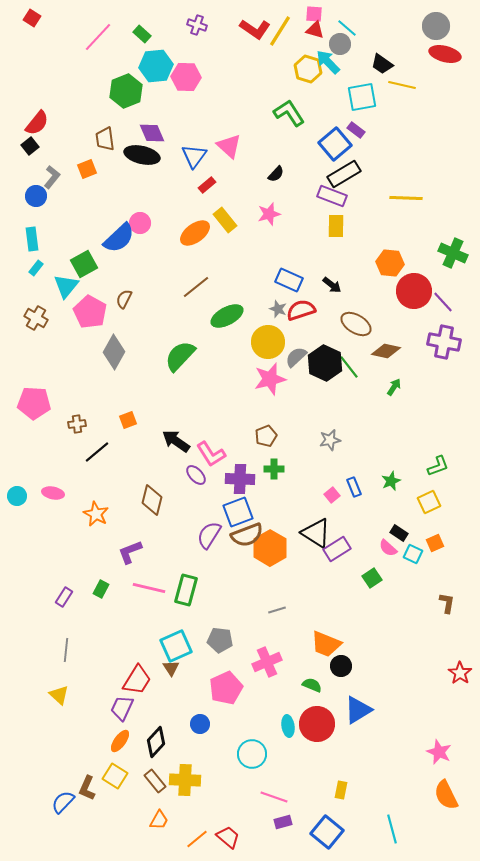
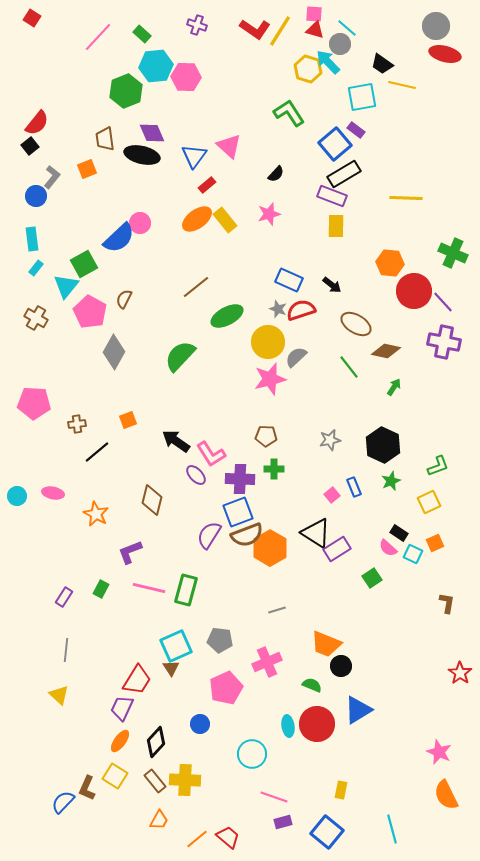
orange ellipse at (195, 233): moved 2 px right, 14 px up
black hexagon at (325, 363): moved 58 px right, 82 px down
brown pentagon at (266, 436): rotated 25 degrees clockwise
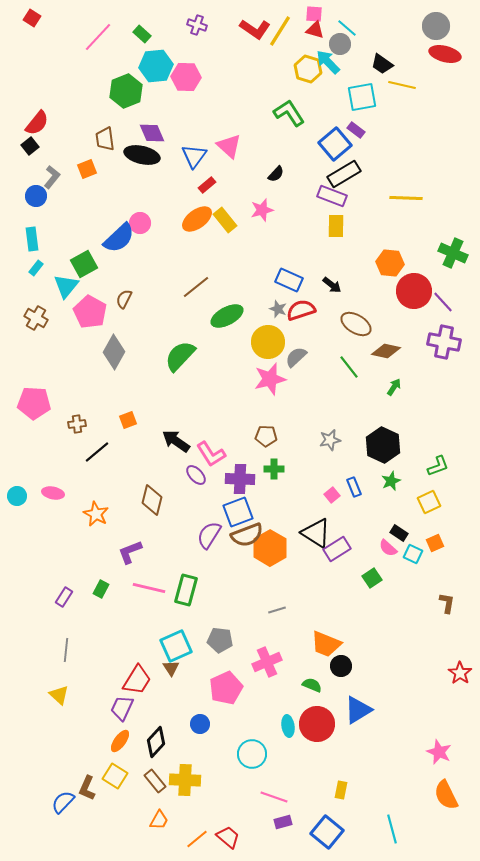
pink star at (269, 214): moved 7 px left, 4 px up
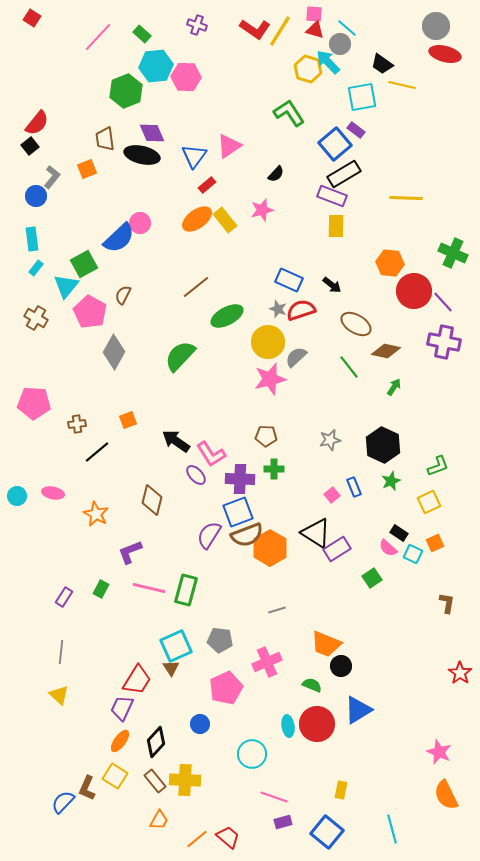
pink triangle at (229, 146): rotated 44 degrees clockwise
brown semicircle at (124, 299): moved 1 px left, 4 px up
gray line at (66, 650): moved 5 px left, 2 px down
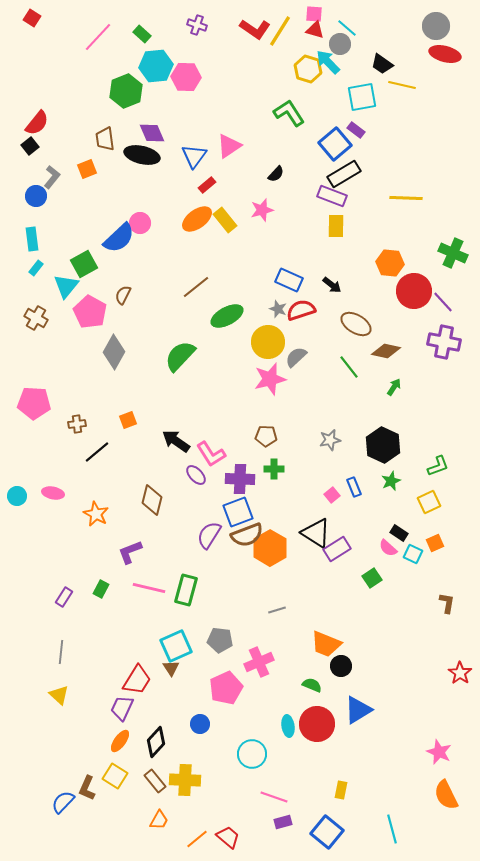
pink cross at (267, 662): moved 8 px left
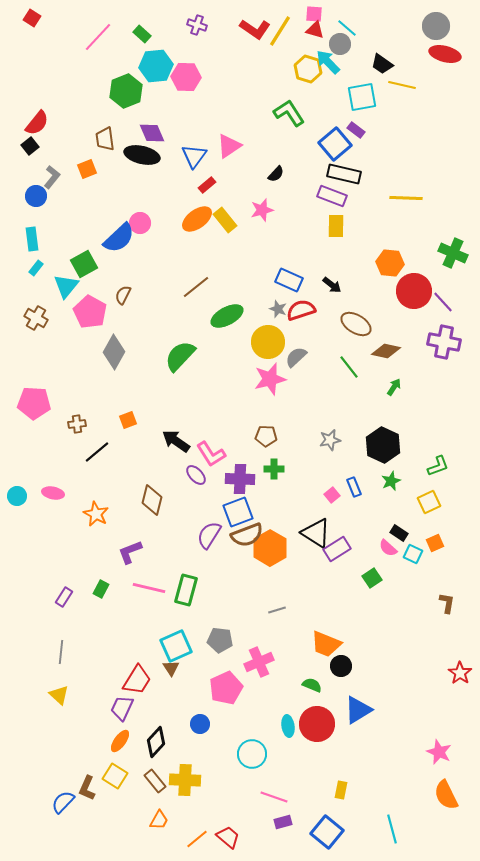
black rectangle at (344, 174): rotated 44 degrees clockwise
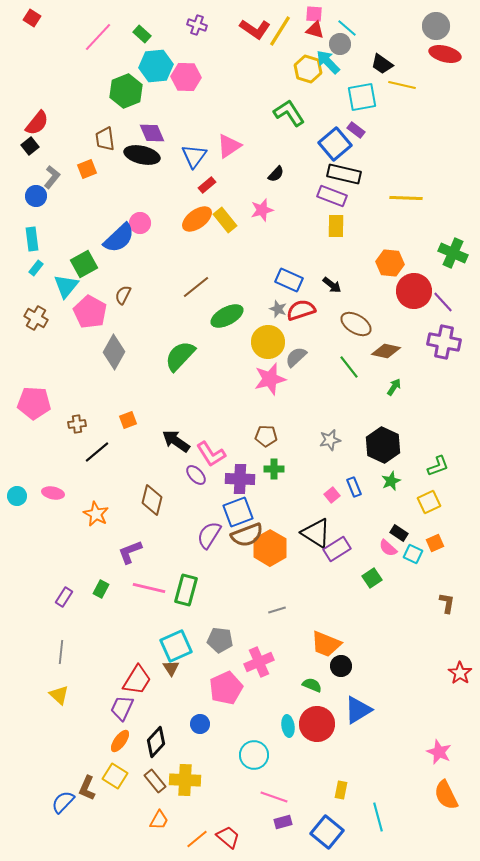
cyan circle at (252, 754): moved 2 px right, 1 px down
cyan line at (392, 829): moved 14 px left, 12 px up
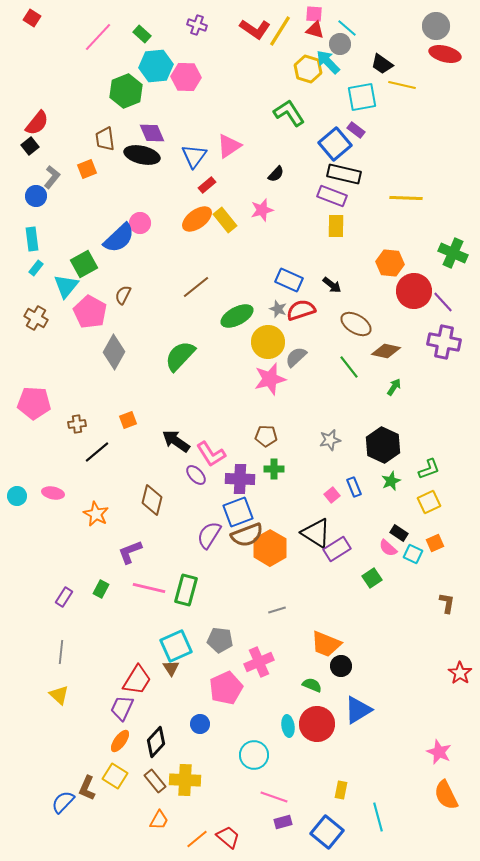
green ellipse at (227, 316): moved 10 px right
green L-shape at (438, 466): moved 9 px left, 3 px down
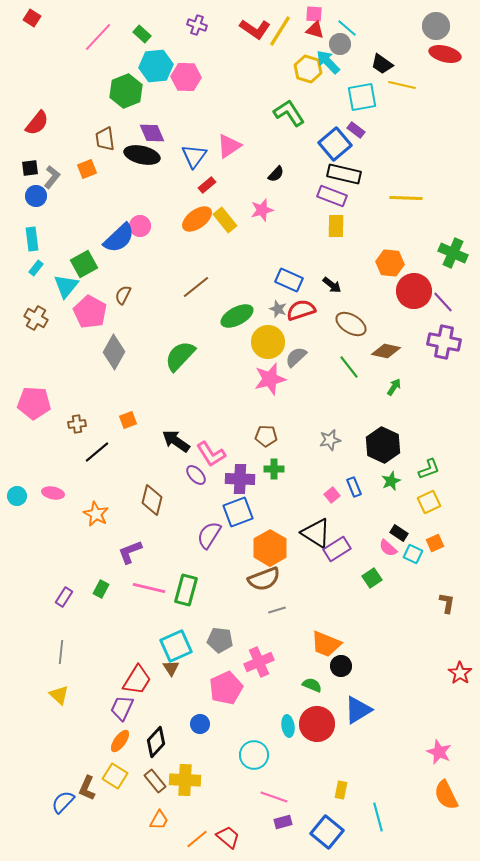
black square at (30, 146): moved 22 px down; rotated 30 degrees clockwise
pink circle at (140, 223): moved 3 px down
brown ellipse at (356, 324): moved 5 px left
brown semicircle at (247, 535): moved 17 px right, 44 px down
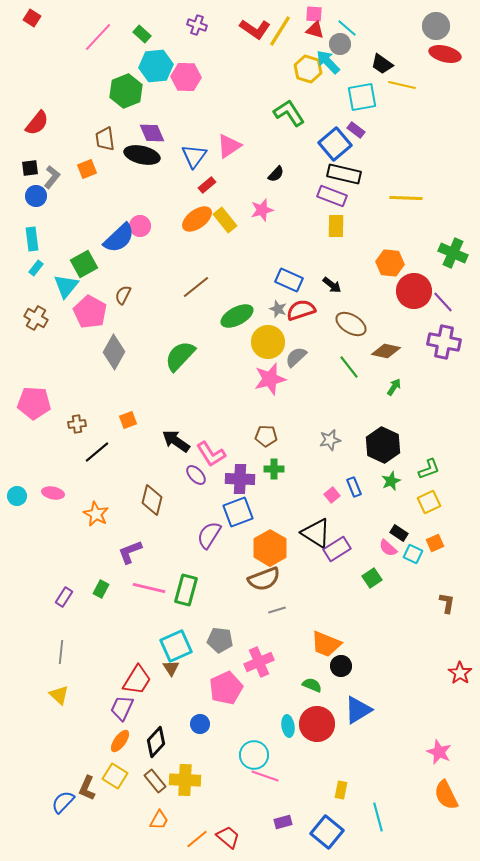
pink line at (274, 797): moved 9 px left, 21 px up
